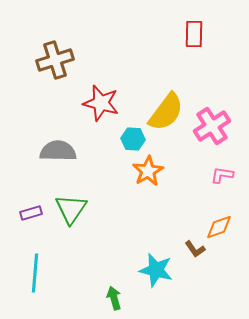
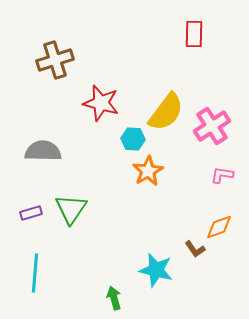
gray semicircle: moved 15 px left
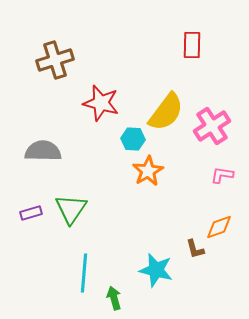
red rectangle: moved 2 px left, 11 px down
brown L-shape: rotated 20 degrees clockwise
cyan line: moved 49 px right
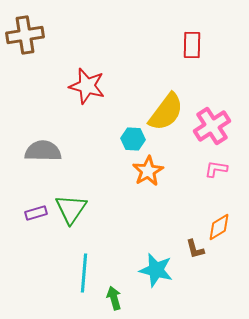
brown cross: moved 30 px left, 25 px up; rotated 9 degrees clockwise
red star: moved 14 px left, 17 px up
pink L-shape: moved 6 px left, 6 px up
purple rectangle: moved 5 px right
orange diamond: rotated 12 degrees counterclockwise
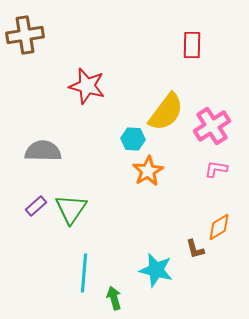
purple rectangle: moved 7 px up; rotated 25 degrees counterclockwise
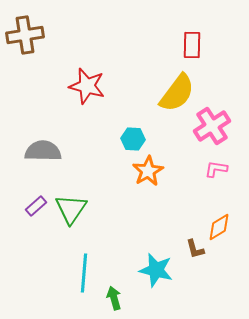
yellow semicircle: moved 11 px right, 19 px up
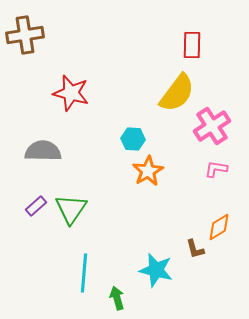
red star: moved 16 px left, 7 px down
green arrow: moved 3 px right
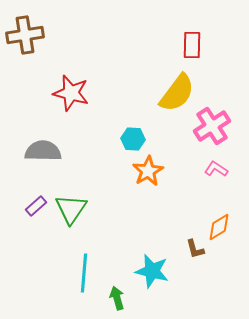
pink L-shape: rotated 25 degrees clockwise
cyan star: moved 4 px left, 1 px down
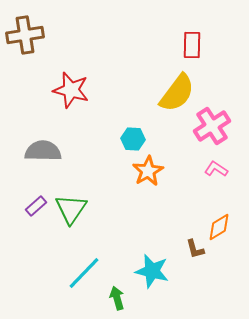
red star: moved 3 px up
cyan line: rotated 39 degrees clockwise
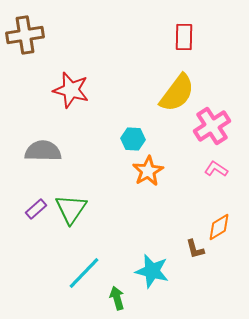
red rectangle: moved 8 px left, 8 px up
purple rectangle: moved 3 px down
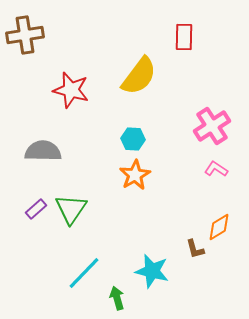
yellow semicircle: moved 38 px left, 17 px up
orange star: moved 13 px left, 4 px down
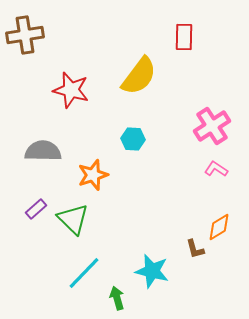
orange star: moved 42 px left; rotated 12 degrees clockwise
green triangle: moved 2 px right, 10 px down; rotated 20 degrees counterclockwise
